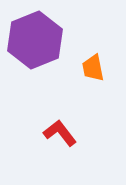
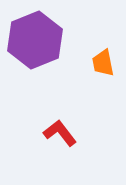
orange trapezoid: moved 10 px right, 5 px up
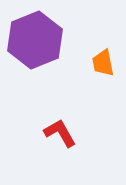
red L-shape: rotated 8 degrees clockwise
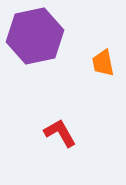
purple hexagon: moved 4 px up; rotated 10 degrees clockwise
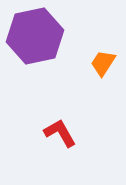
orange trapezoid: rotated 44 degrees clockwise
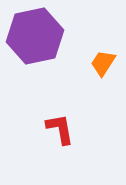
red L-shape: moved 4 px up; rotated 20 degrees clockwise
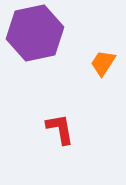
purple hexagon: moved 3 px up
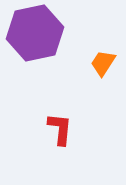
red L-shape: rotated 16 degrees clockwise
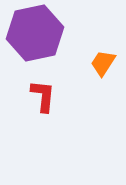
red L-shape: moved 17 px left, 33 px up
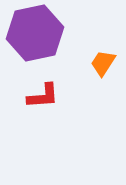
red L-shape: rotated 80 degrees clockwise
